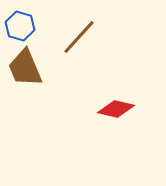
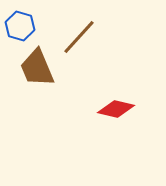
brown trapezoid: moved 12 px right
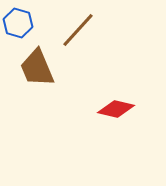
blue hexagon: moved 2 px left, 3 px up
brown line: moved 1 px left, 7 px up
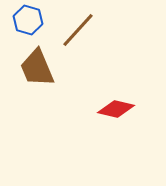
blue hexagon: moved 10 px right, 3 px up
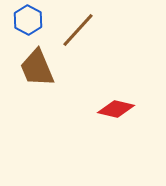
blue hexagon: rotated 12 degrees clockwise
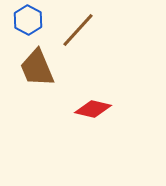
red diamond: moved 23 px left
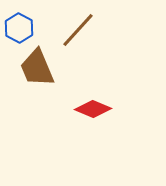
blue hexagon: moved 9 px left, 8 px down
red diamond: rotated 9 degrees clockwise
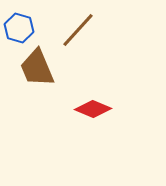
blue hexagon: rotated 12 degrees counterclockwise
